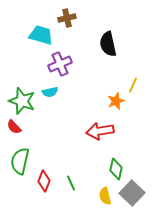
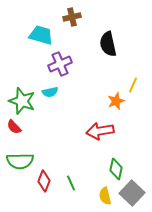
brown cross: moved 5 px right, 1 px up
green semicircle: rotated 104 degrees counterclockwise
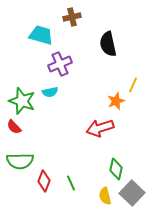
red arrow: moved 3 px up; rotated 8 degrees counterclockwise
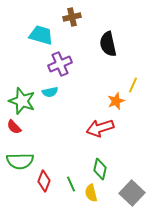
green diamond: moved 16 px left
green line: moved 1 px down
yellow semicircle: moved 14 px left, 3 px up
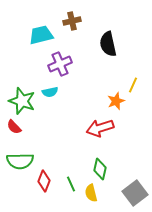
brown cross: moved 4 px down
cyan trapezoid: rotated 30 degrees counterclockwise
gray square: moved 3 px right; rotated 10 degrees clockwise
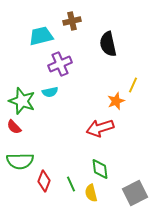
cyan trapezoid: moved 1 px down
green diamond: rotated 20 degrees counterclockwise
gray square: rotated 10 degrees clockwise
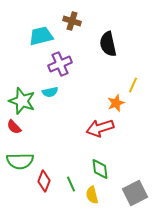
brown cross: rotated 30 degrees clockwise
orange star: moved 2 px down
yellow semicircle: moved 1 px right, 2 px down
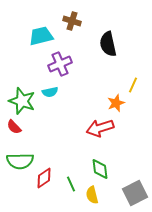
red diamond: moved 3 px up; rotated 35 degrees clockwise
